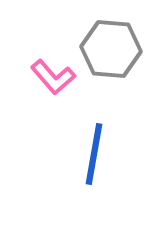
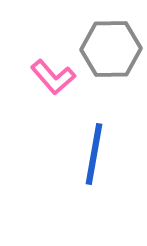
gray hexagon: rotated 6 degrees counterclockwise
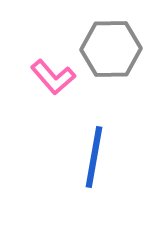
blue line: moved 3 px down
